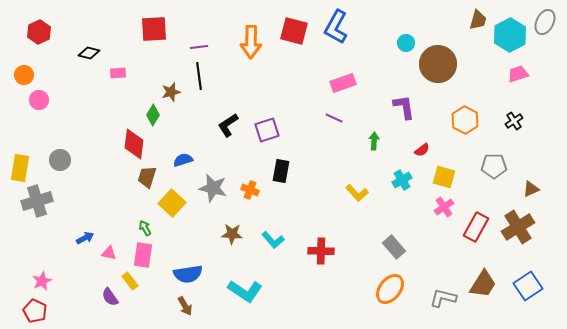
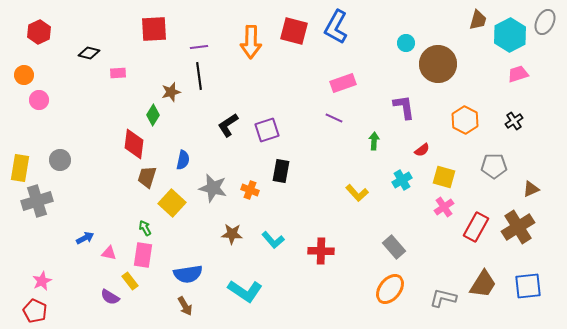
blue semicircle at (183, 160): rotated 120 degrees clockwise
blue square at (528, 286): rotated 28 degrees clockwise
purple semicircle at (110, 297): rotated 24 degrees counterclockwise
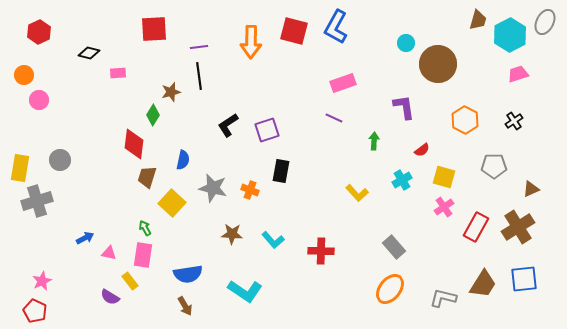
blue square at (528, 286): moved 4 px left, 7 px up
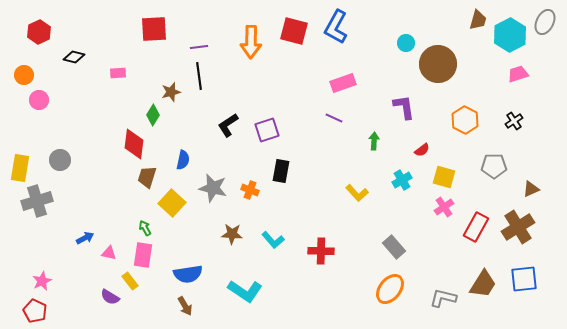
black diamond at (89, 53): moved 15 px left, 4 px down
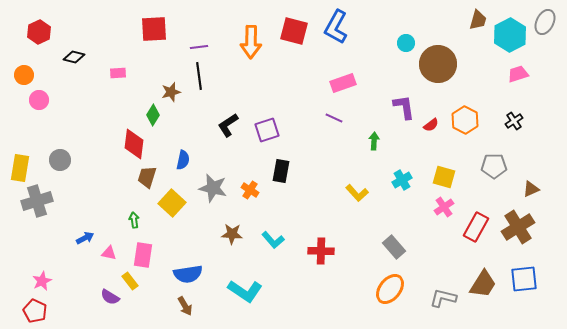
red semicircle at (422, 150): moved 9 px right, 25 px up
orange cross at (250, 190): rotated 12 degrees clockwise
green arrow at (145, 228): moved 11 px left, 8 px up; rotated 21 degrees clockwise
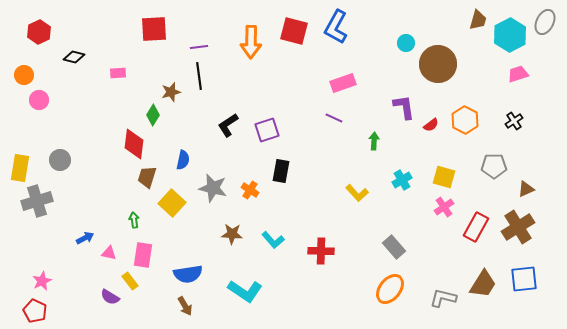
brown triangle at (531, 189): moved 5 px left
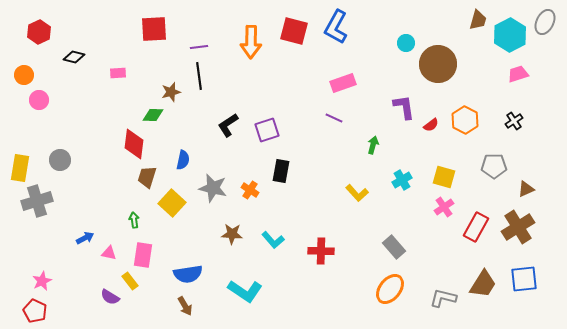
green diamond at (153, 115): rotated 60 degrees clockwise
green arrow at (374, 141): moved 1 px left, 4 px down; rotated 12 degrees clockwise
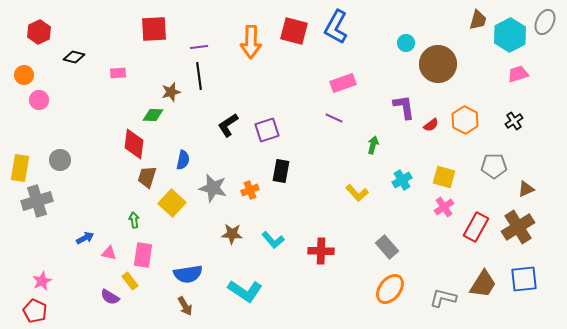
orange cross at (250, 190): rotated 36 degrees clockwise
gray rectangle at (394, 247): moved 7 px left
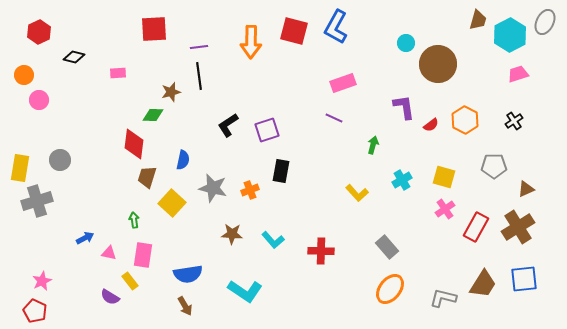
pink cross at (444, 207): moved 1 px right, 2 px down
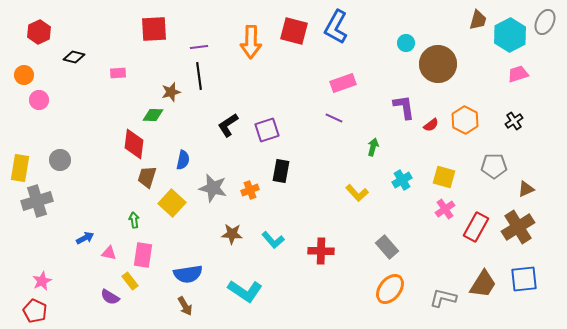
green arrow at (373, 145): moved 2 px down
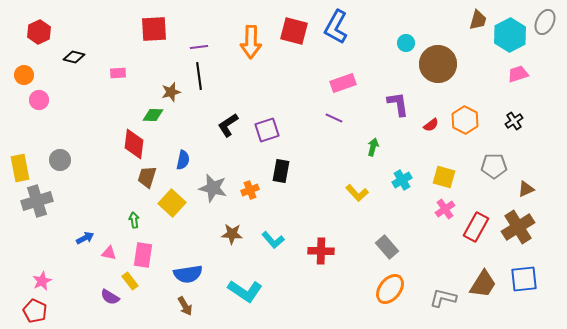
purple L-shape at (404, 107): moved 6 px left, 3 px up
yellow rectangle at (20, 168): rotated 20 degrees counterclockwise
